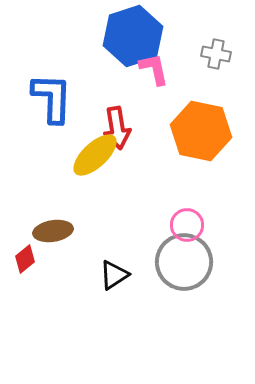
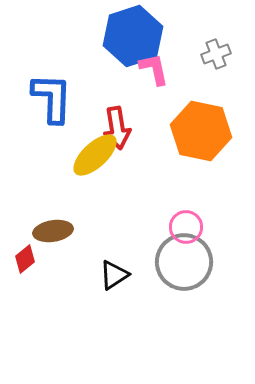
gray cross: rotated 32 degrees counterclockwise
pink circle: moved 1 px left, 2 px down
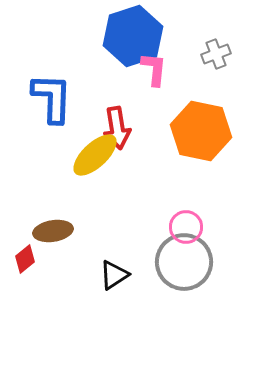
pink L-shape: rotated 18 degrees clockwise
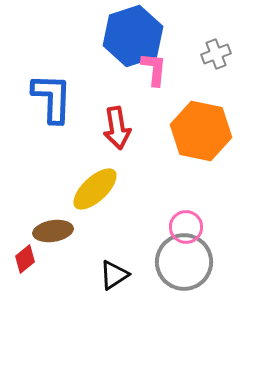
yellow ellipse: moved 34 px down
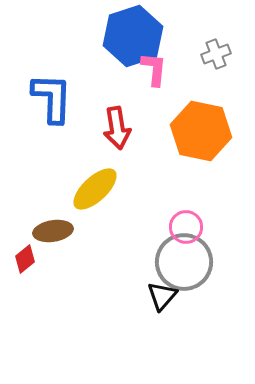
black triangle: moved 48 px right, 21 px down; rotated 16 degrees counterclockwise
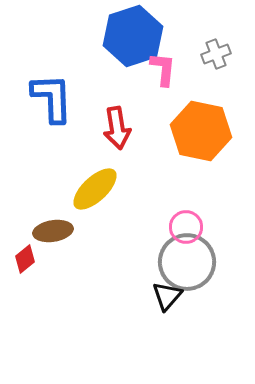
pink L-shape: moved 9 px right
blue L-shape: rotated 4 degrees counterclockwise
gray circle: moved 3 px right
black triangle: moved 5 px right
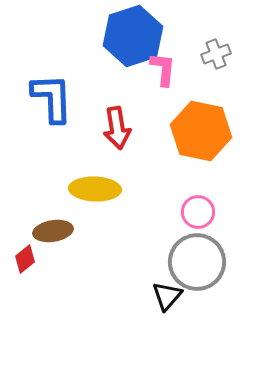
yellow ellipse: rotated 45 degrees clockwise
pink circle: moved 12 px right, 15 px up
gray circle: moved 10 px right
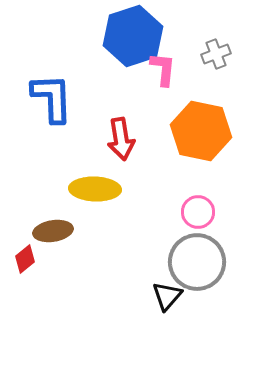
red arrow: moved 4 px right, 11 px down
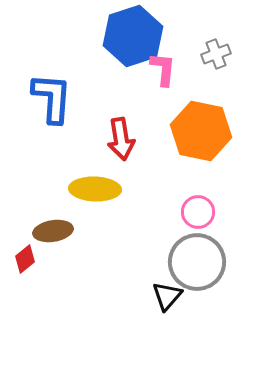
blue L-shape: rotated 6 degrees clockwise
